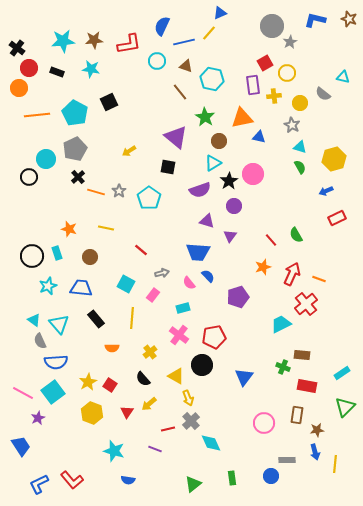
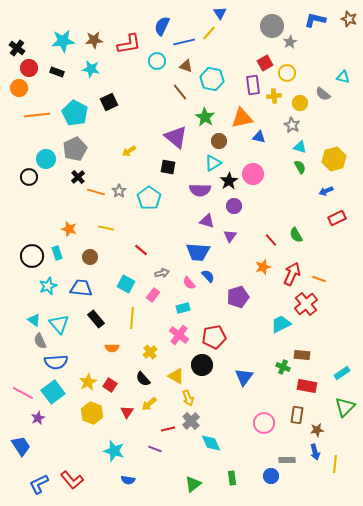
blue triangle at (220, 13): rotated 40 degrees counterclockwise
purple semicircle at (200, 190): rotated 20 degrees clockwise
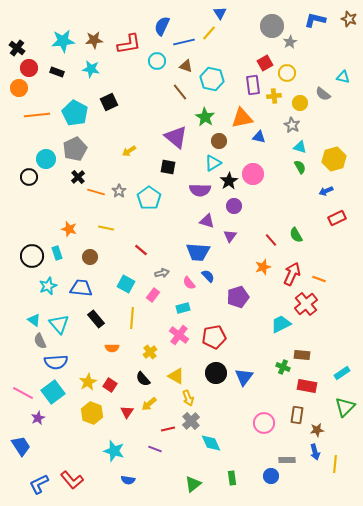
black circle at (202, 365): moved 14 px right, 8 px down
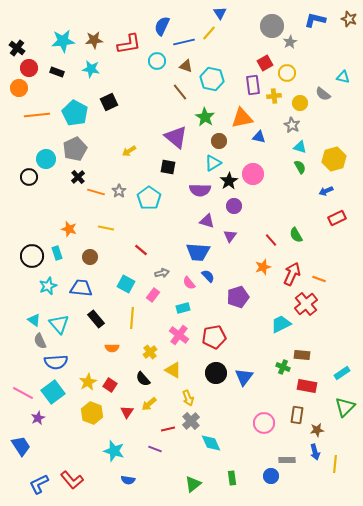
yellow triangle at (176, 376): moved 3 px left, 6 px up
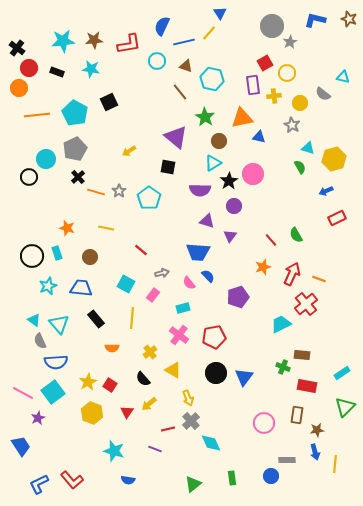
cyan triangle at (300, 147): moved 8 px right, 1 px down
orange star at (69, 229): moved 2 px left, 1 px up
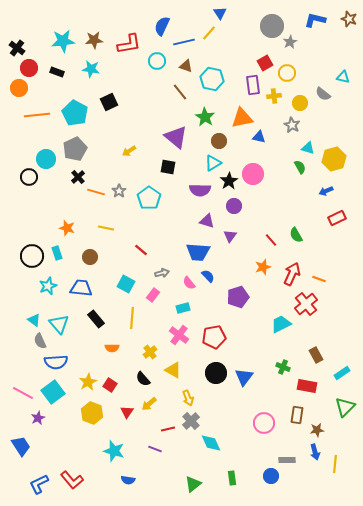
brown rectangle at (302, 355): moved 14 px right; rotated 56 degrees clockwise
